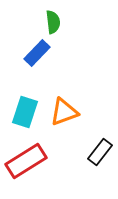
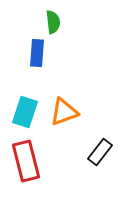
blue rectangle: rotated 40 degrees counterclockwise
red rectangle: rotated 72 degrees counterclockwise
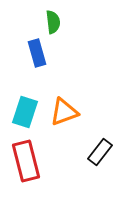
blue rectangle: rotated 20 degrees counterclockwise
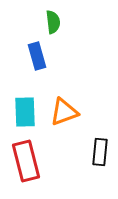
blue rectangle: moved 3 px down
cyan rectangle: rotated 20 degrees counterclockwise
black rectangle: rotated 32 degrees counterclockwise
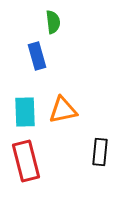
orange triangle: moved 1 px left, 2 px up; rotated 8 degrees clockwise
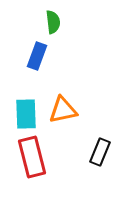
blue rectangle: rotated 36 degrees clockwise
cyan rectangle: moved 1 px right, 2 px down
black rectangle: rotated 16 degrees clockwise
red rectangle: moved 6 px right, 4 px up
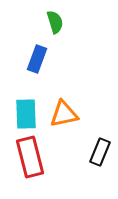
green semicircle: moved 2 px right; rotated 10 degrees counterclockwise
blue rectangle: moved 3 px down
orange triangle: moved 1 px right, 4 px down
red rectangle: moved 2 px left
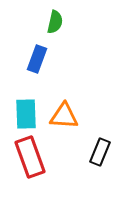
green semicircle: rotated 30 degrees clockwise
orange triangle: moved 2 px down; rotated 16 degrees clockwise
red rectangle: rotated 6 degrees counterclockwise
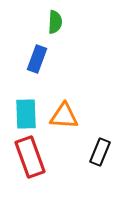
green semicircle: rotated 10 degrees counterclockwise
